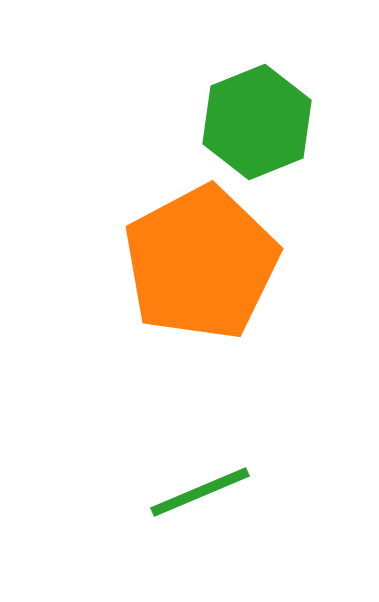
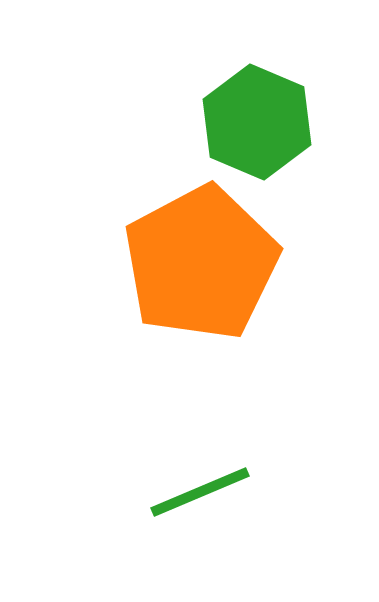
green hexagon: rotated 15 degrees counterclockwise
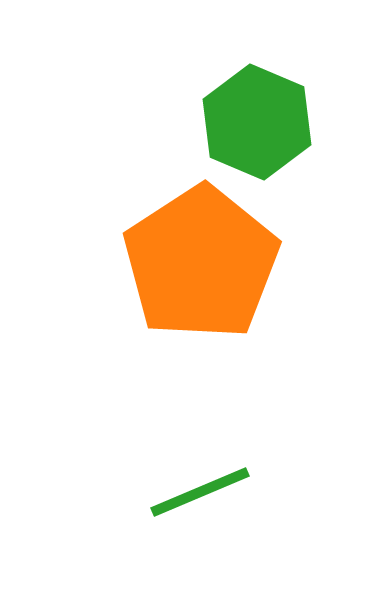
orange pentagon: rotated 5 degrees counterclockwise
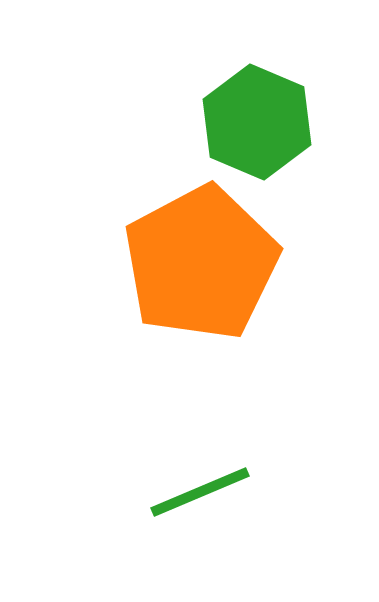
orange pentagon: rotated 5 degrees clockwise
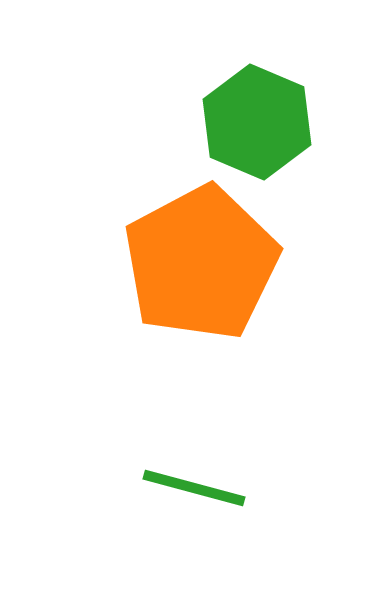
green line: moved 6 px left, 4 px up; rotated 38 degrees clockwise
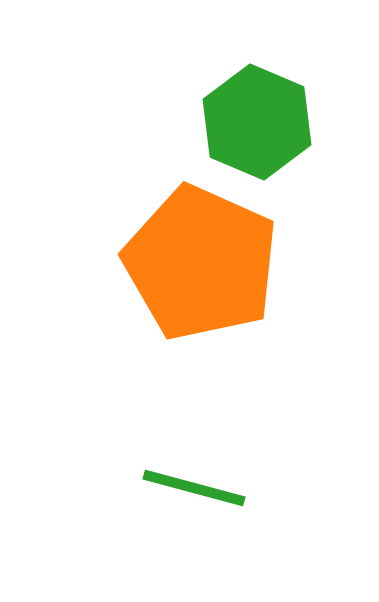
orange pentagon: rotated 20 degrees counterclockwise
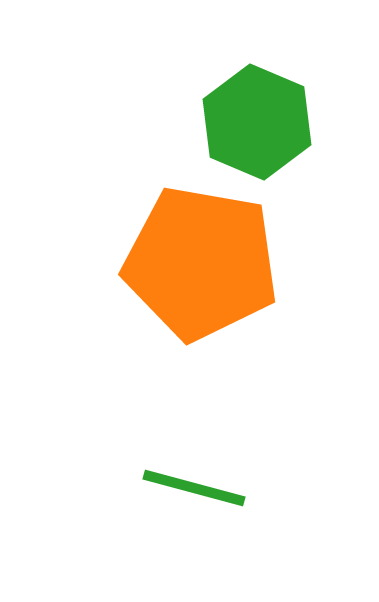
orange pentagon: rotated 14 degrees counterclockwise
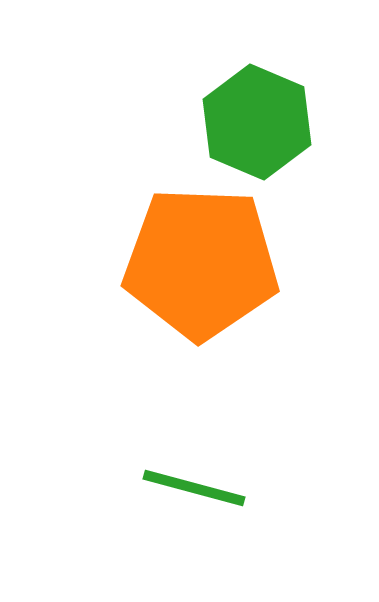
orange pentagon: rotated 8 degrees counterclockwise
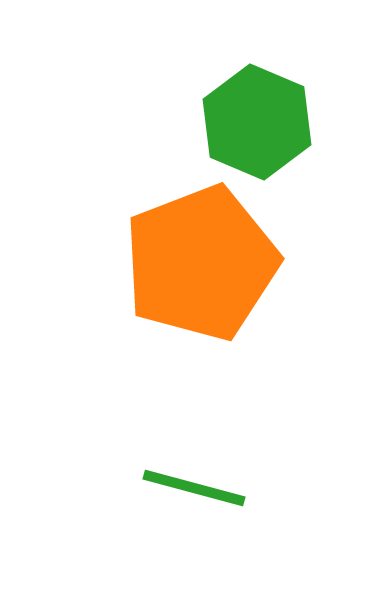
orange pentagon: rotated 23 degrees counterclockwise
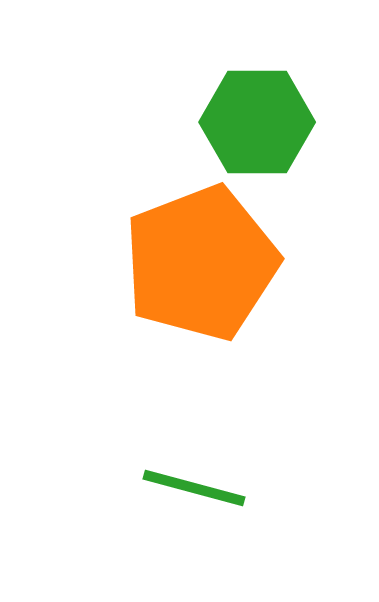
green hexagon: rotated 23 degrees counterclockwise
